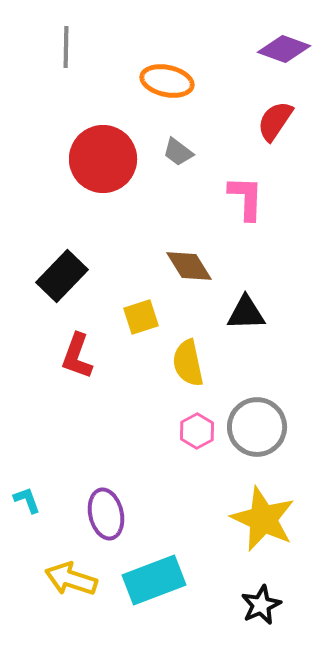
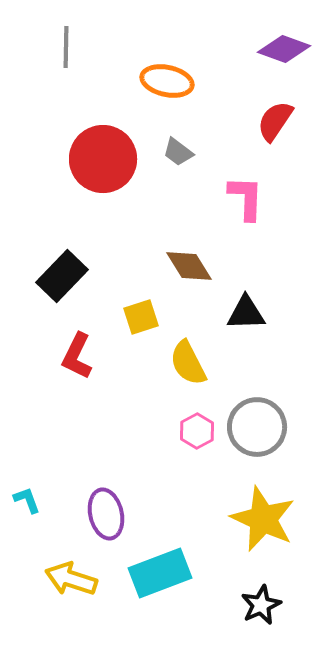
red L-shape: rotated 6 degrees clockwise
yellow semicircle: rotated 15 degrees counterclockwise
cyan rectangle: moved 6 px right, 7 px up
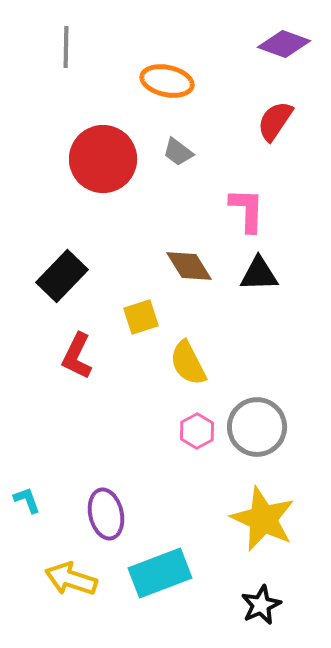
purple diamond: moved 5 px up
pink L-shape: moved 1 px right, 12 px down
black triangle: moved 13 px right, 39 px up
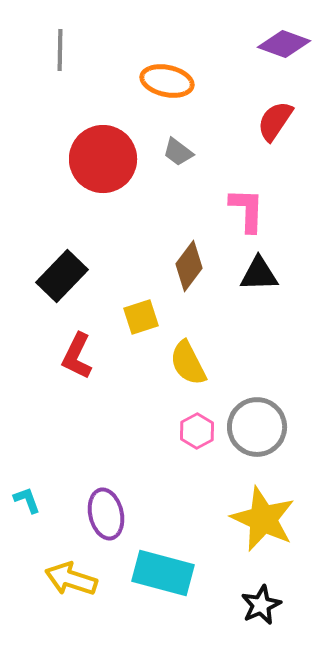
gray line: moved 6 px left, 3 px down
brown diamond: rotated 69 degrees clockwise
cyan rectangle: moved 3 px right; rotated 36 degrees clockwise
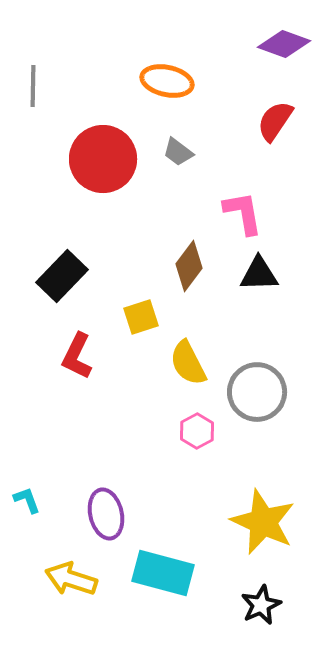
gray line: moved 27 px left, 36 px down
pink L-shape: moved 4 px left, 3 px down; rotated 12 degrees counterclockwise
gray circle: moved 35 px up
yellow star: moved 3 px down
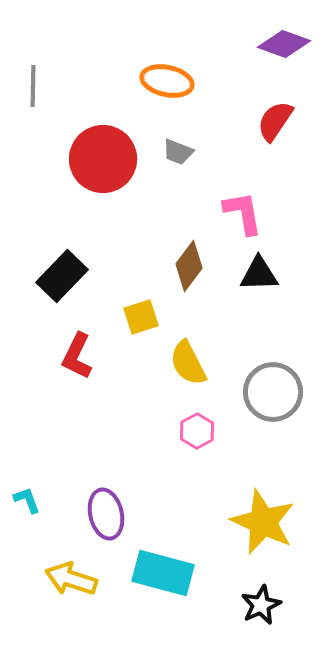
gray trapezoid: rotated 16 degrees counterclockwise
gray circle: moved 16 px right
